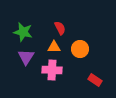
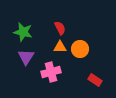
orange triangle: moved 6 px right
pink cross: moved 1 px left, 2 px down; rotated 18 degrees counterclockwise
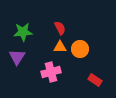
green star: rotated 18 degrees counterclockwise
purple triangle: moved 9 px left
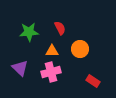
green star: moved 6 px right
orange triangle: moved 8 px left, 4 px down
purple triangle: moved 3 px right, 11 px down; rotated 18 degrees counterclockwise
red rectangle: moved 2 px left, 1 px down
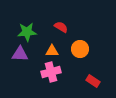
red semicircle: moved 1 px right, 1 px up; rotated 32 degrees counterclockwise
green star: moved 2 px left
purple triangle: moved 14 px up; rotated 42 degrees counterclockwise
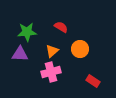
orange triangle: rotated 40 degrees counterclockwise
